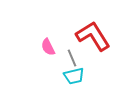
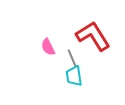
cyan trapezoid: rotated 95 degrees clockwise
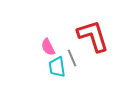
red L-shape: rotated 15 degrees clockwise
cyan trapezoid: moved 17 px left, 9 px up
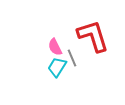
pink semicircle: moved 7 px right
cyan trapezoid: rotated 40 degrees clockwise
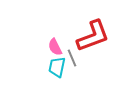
red L-shape: rotated 87 degrees clockwise
cyan trapezoid: rotated 20 degrees counterclockwise
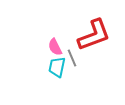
red L-shape: moved 1 px right, 1 px up
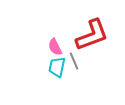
red L-shape: moved 2 px left
gray line: moved 2 px right, 3 px down
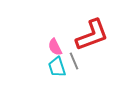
cyan trapezoid: rotated 30 degrees counterclockwise
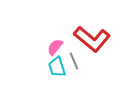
red L-shape: moved 4 px down; rotated 60 degrees clockwise
pink semicircle: rotated 66 degrees clockwise
